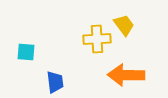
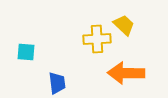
yellow trapezoid: rotated 10 degrees counterclockwise
orange arrow: moved 2 px up
blue trapezoid: moved 2 px right, 1 px down
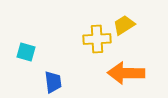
yellow trapezoid: rotated 75 degrees counterclockwise
cyan square: rotated 12 degrees clockwise
blue trapezoid: moved 4 px left, 1 px up
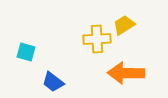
blue trapezoid: rotated 135 degrees clockwise
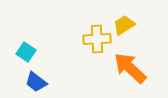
cyan square: rotated 18 degrees clockwise
orange arrow: moved 4 px right, 5 px up; rotated 42 degrees clockwise
blue trapezoid: moved 17 px left
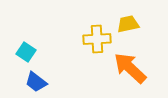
yellow trapezoid: moved 4 px right, 1 px up; rotated 20 degrees clockwise
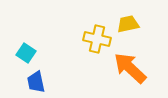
yellow cross: rotated 16 degrees clockwise
cyan square: moved 1 px down
blue trapezoid: rotated 40 degrees clockwise
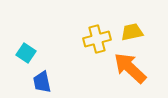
yellow trapezoid: moved 4 px right, 8 px down
yellow cross: rotated 28 degrees counterclockwise
blue trapezoid: moved 6 px right
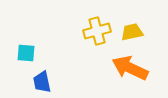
yellow cross: moved 8 px up
cyan square: rotated 30 degrees counterclockwise
orange arrow: rotated 18 degrees counterclockwise
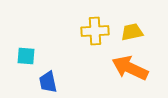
yellow cross: moved 2 px left; rotated 12 degrees clockwise
cyan square: moved 3 px down
blue trapezoid: moved 6 px right
